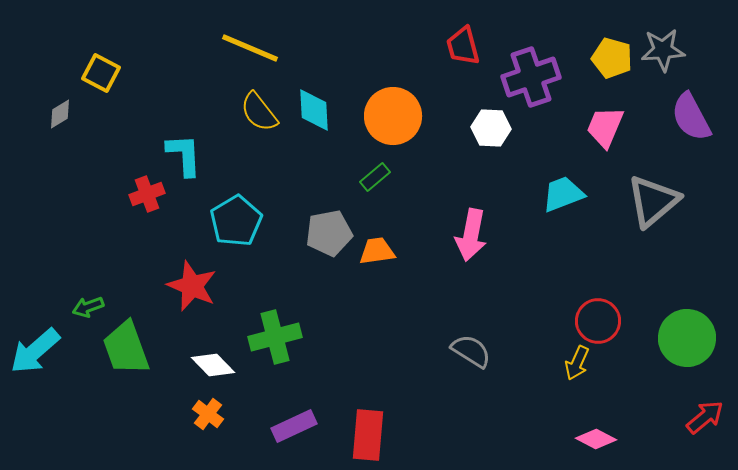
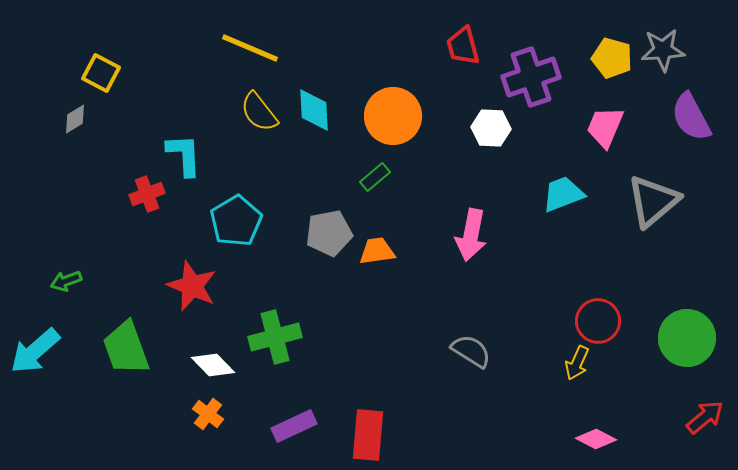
gray diamond: moved 15 px right, 5 px down
green arrow: moved 22 px left, 26 px up
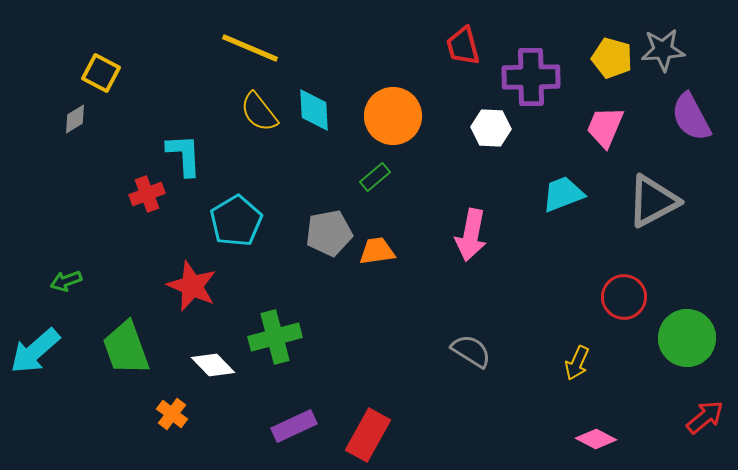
purple cross: rotated 18 degrees clockwise
gray triangle: rotated 12 degrees clockwise
red circle: moved 26 px right, 24 px up
orange cross: moved 36 px left
red rectangle: rotated 24 degrees clockwise
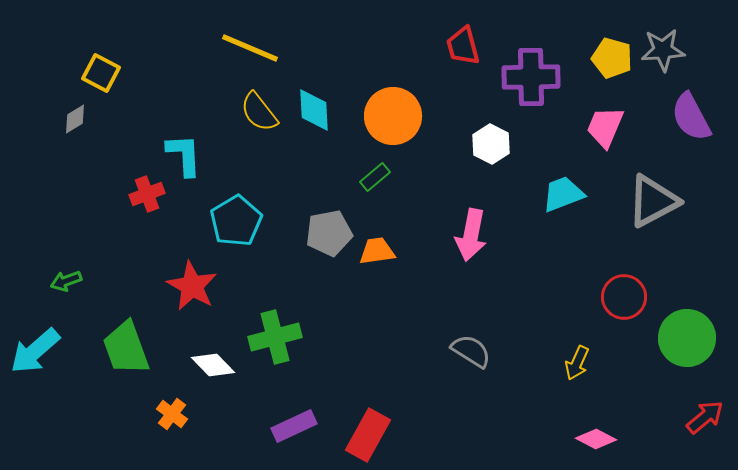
white hexagon: moved 16 px down; rotated 24 degrees clockwise
red star: rotated 6 degrees clockwise
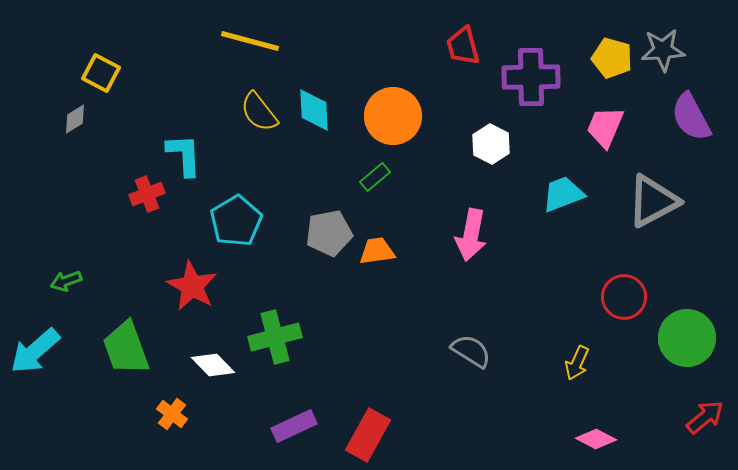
yellow line: moved 7 px up; rotated 8 degrees counterclockwise
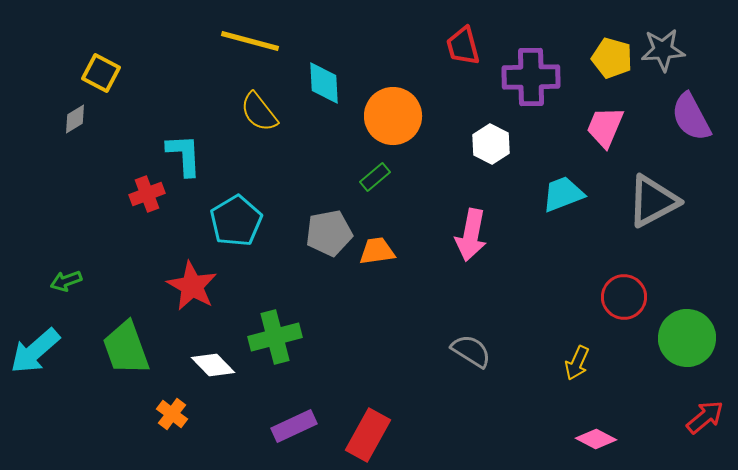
cyan diamond: moved 10 px right, 27 px up
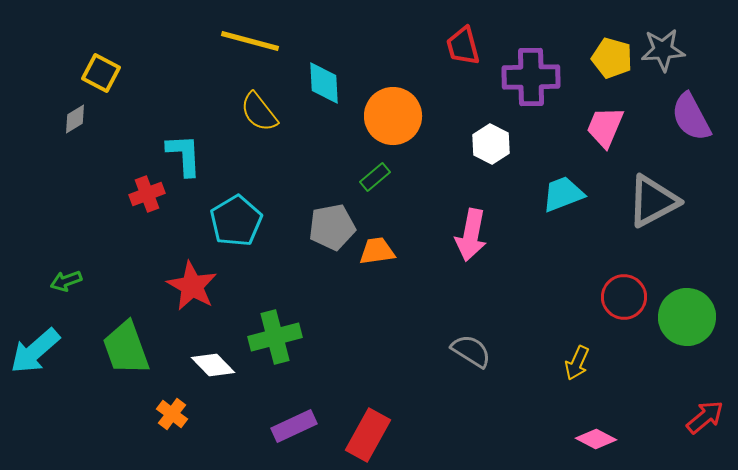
gray pentagon: moved 3 px right, 6 px up
green circle: moved 21 px up
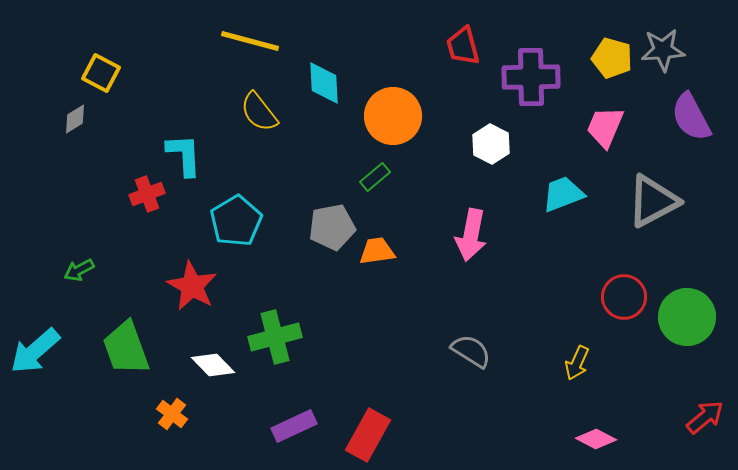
green arrow: moved 13 px right, 11 px up; rotated 8 degrees counterclockwise
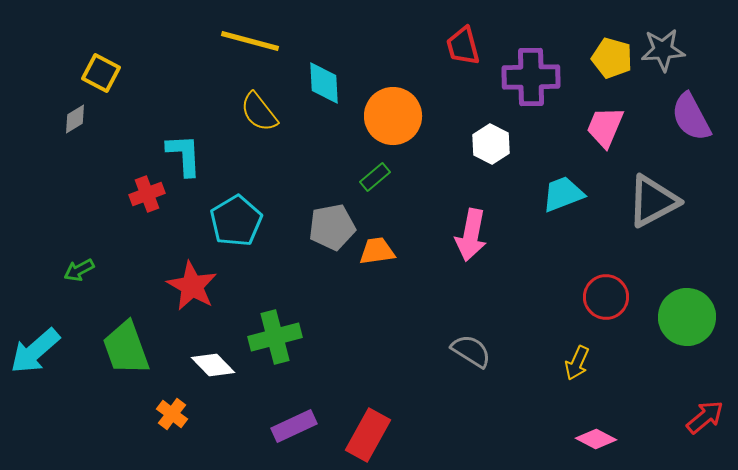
red circle: moved 18 px left
